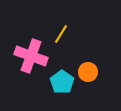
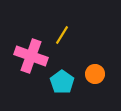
yellow line: moved 1 px right, 1 px down
orange circle: moved 7 px right, 2 px down
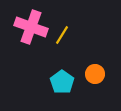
pink cross: moved 29 px up
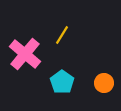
pink cross: moved 6 px left, 27 px down; rotated 20 degrees clockwise
orange circle: moved 9 px right, 9 px down
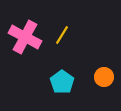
pink cross: moved 17 px up; rotated 12 degrees counterclockwise
orange circle: moved 6 px up
